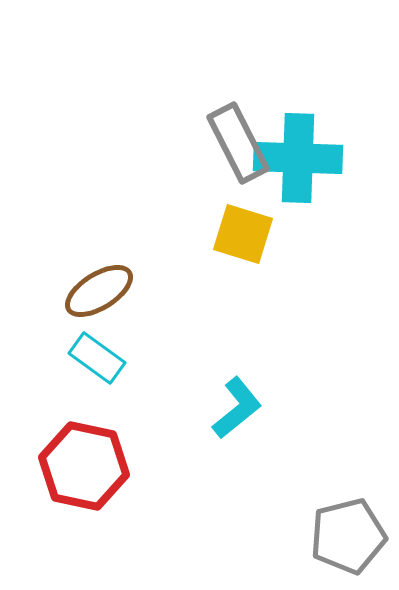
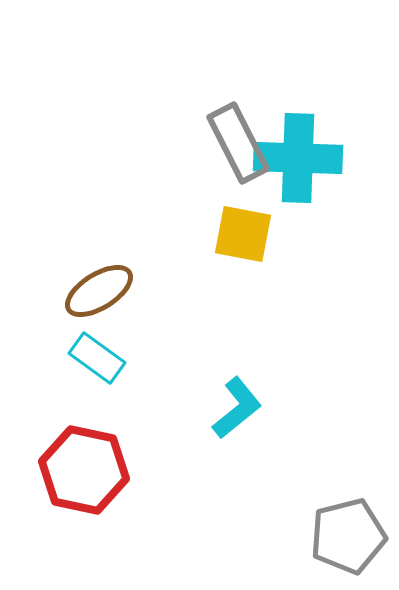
yellow square: rotated 6 degrees counterclockwise
red hexagon: moved 4 px down
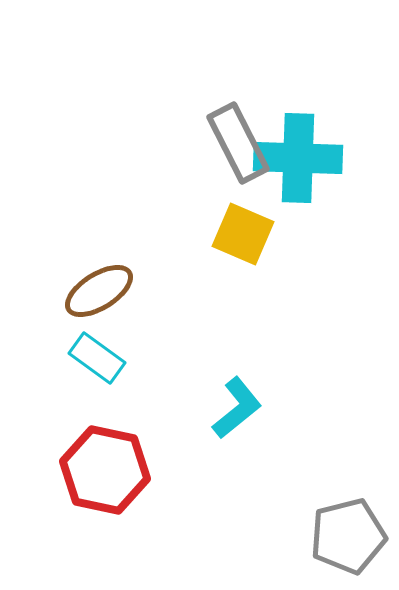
yellow square: rotated 12 degrees clockwise
red hexagon: moved 21 px right
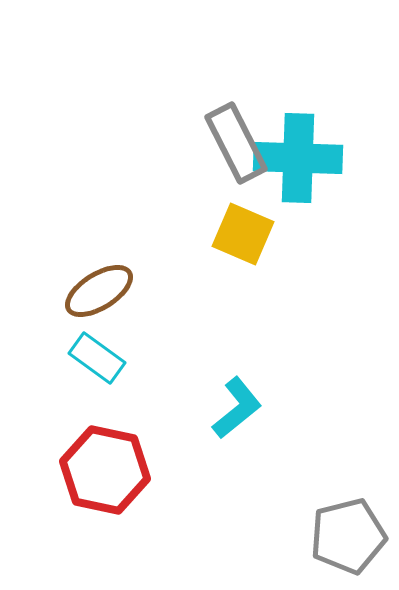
gray rectangle: moved 2 px left
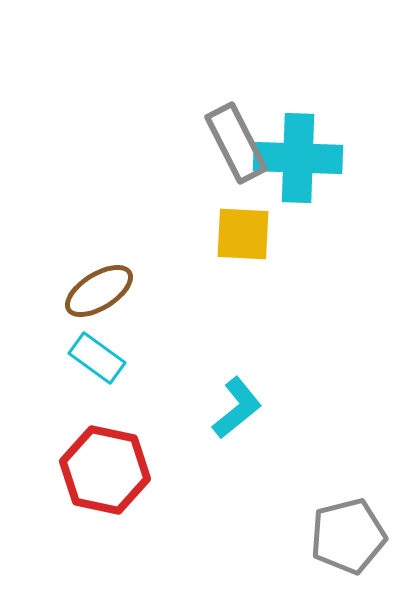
yellow square: rotated 20 degrees counterclockwise
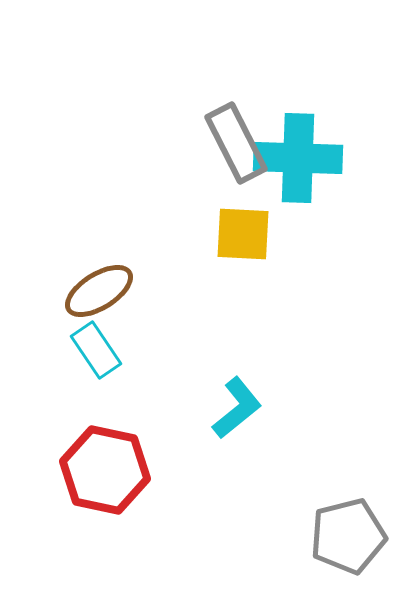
cyan rectangle: moved 1 px left, 8 px up; rotated 20 degrees clockwise
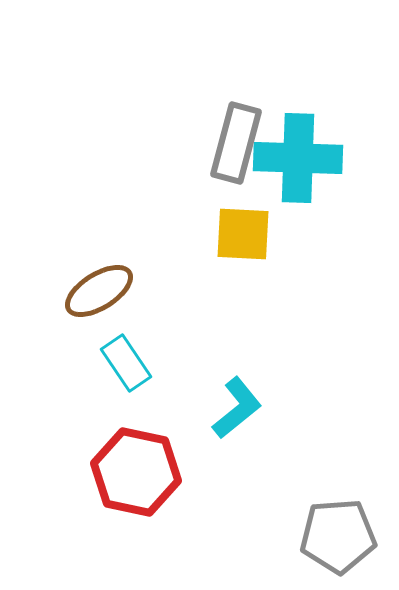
gray rectangle: rotated 42 degrees clockwise
cyan rectangle: moved 30 px right, 13 px down
red hexagon: moved 31 px right, 2 px down
gray pentagon: moved 10 px left; rotated 10 degrees clockwise
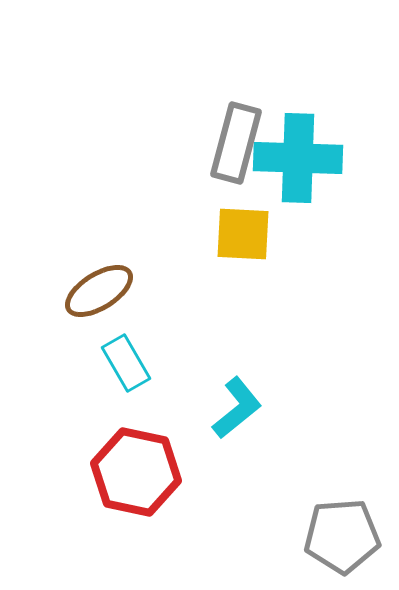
cyan rectangle: rotated 4 degrees clockwise
gray pentagon: moved 4 px right
